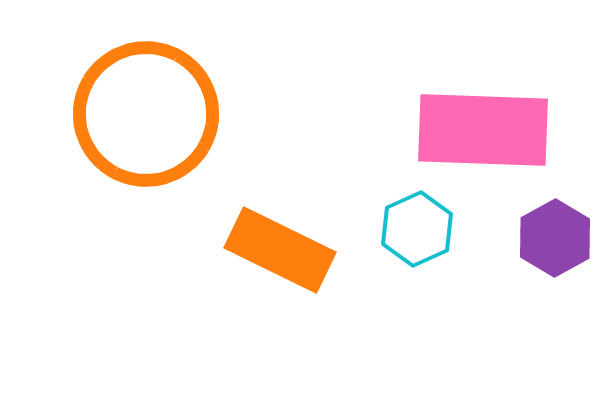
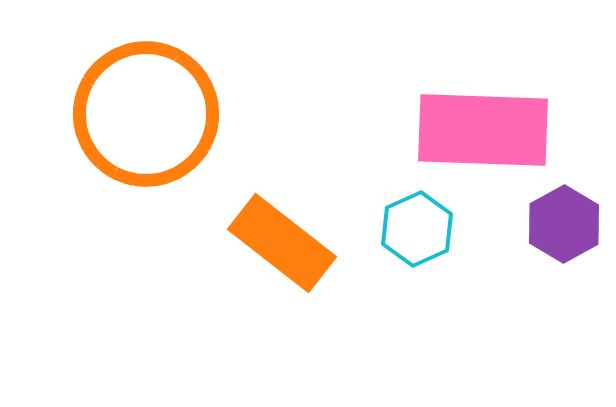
purple hexagon: moved 9 px right, 14 px up
orange rectangle: moved 2 px right, 7 px up; rotated 12 degrees clockwise
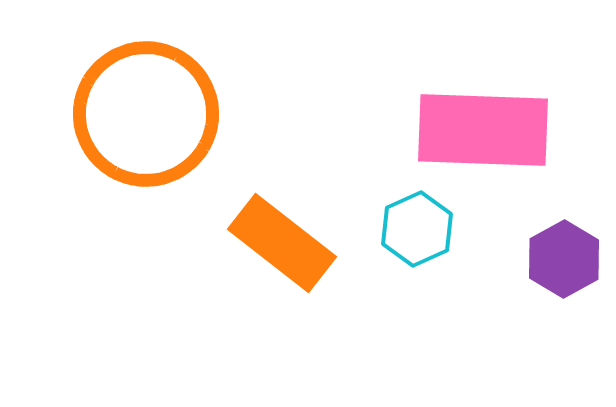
purple hexagon: moved 35 px down
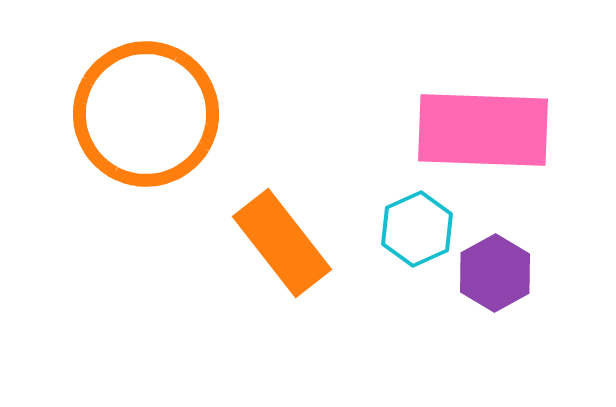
orange rectangle: rotated 14 degrees clockwise
purple hexagon: moved 69 px left, 14 px down
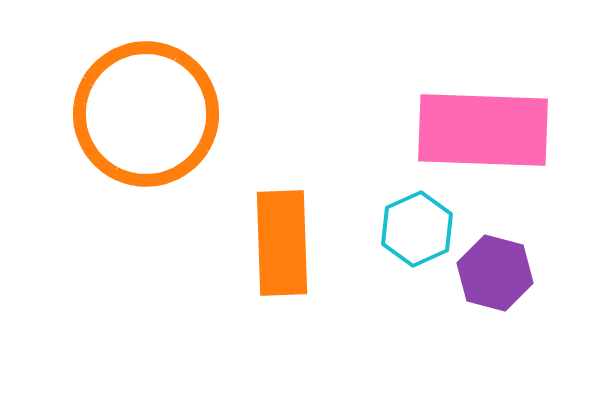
orange rectangle: rotated 36 degrees clockwise
purple hexagon: rotated 16 degrees counterclockwise
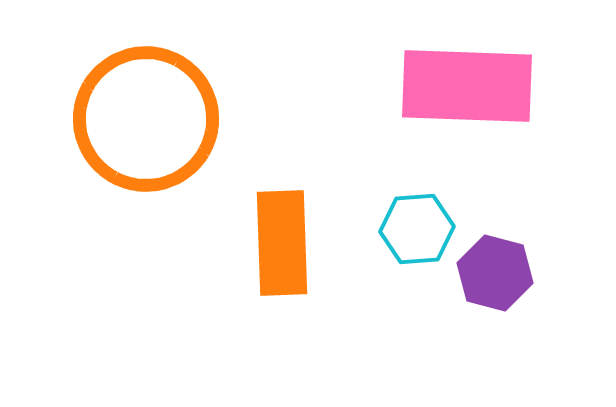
orange circle: moved 5 px down
pink rectangle: moved 16 px left, 44 px up
cyan hexagon: rotated 20 degrees clockwise
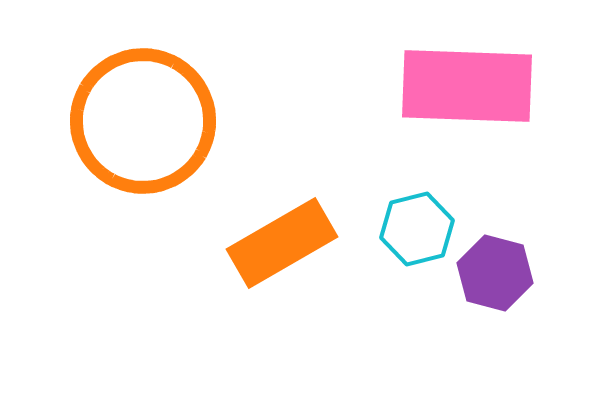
orange circle: moved 3 px left, 2 px down
cyan hexagon: rotated 10 degrees counterclockwise
orange rectangle: rotated 62 degrees clockwise
